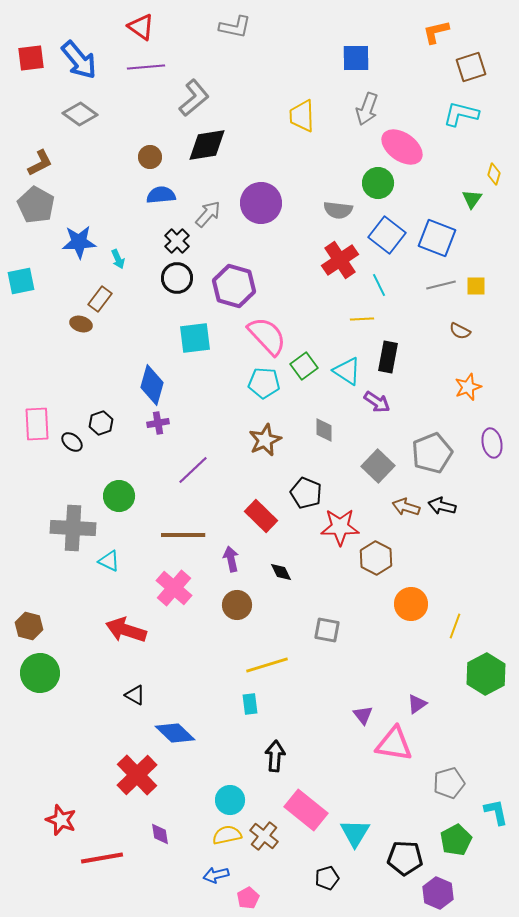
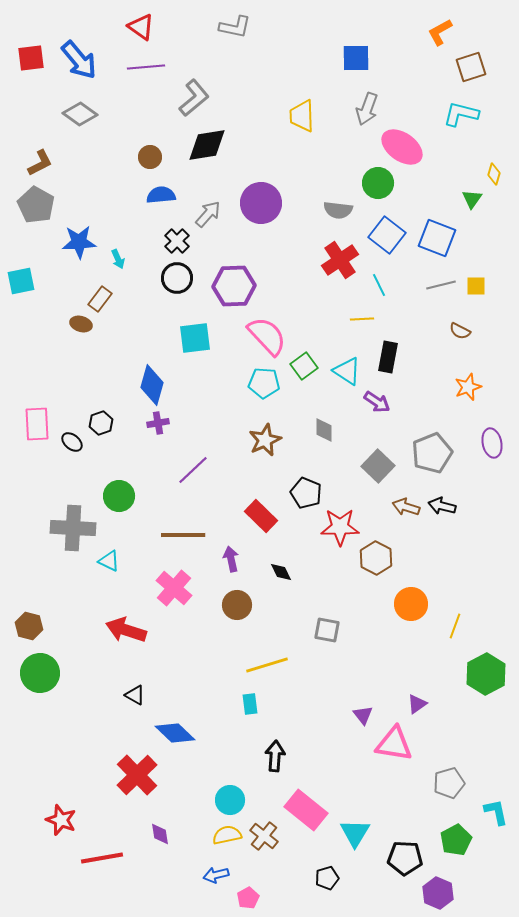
orange L-shape at (436, 32): moved 4 px right; rotated 16 degrees counterclockwise
purple hexagon at (234, 286): rotated 18 degrees counterclockwise
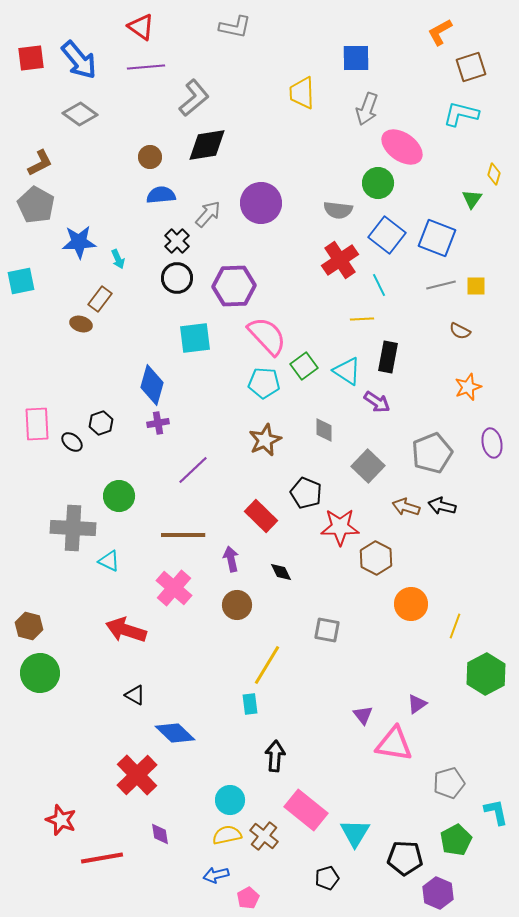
yellow trapezoid at (302, 116): moved 23 px up
gray square at (378, 466): moved 10 px left
yellow line at (267, 665): rotated 42 degrees counterclockwise
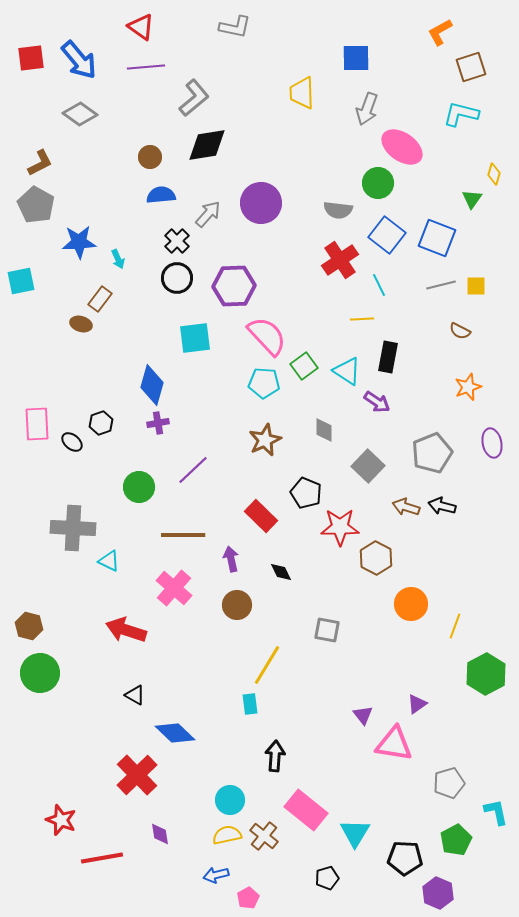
green circle at (119, 496): moved 20 px right, 9 px up
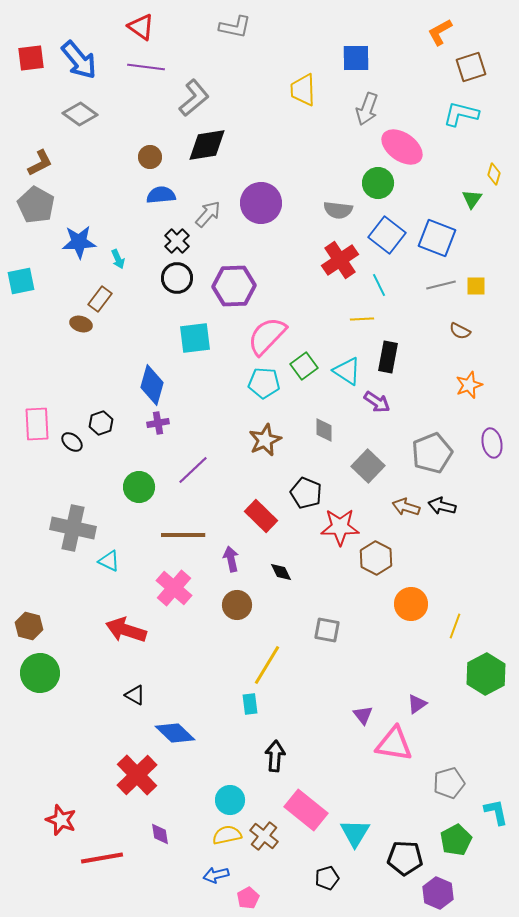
purple line at (146, 67): rotated 12 degrees clockwise
yellow trapezoid at (302, 93): moved 1 px right, 3 px up
pink semicircle at (267, 336): rotated 93 degrees counterclockwise
orange star at (468, 387): moved 1 px right, 2 px up
gray cross at (73, 528): rotated 9 degrees clockwise
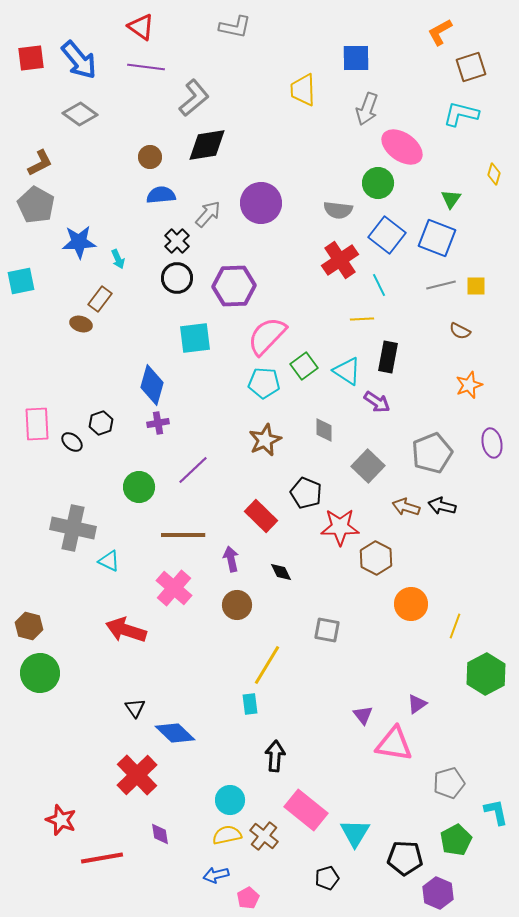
green triangle at (472, 199): moved 21 px left
black triangle at (135, 695): moved 13 px down; rotated 25 degrees clockwise
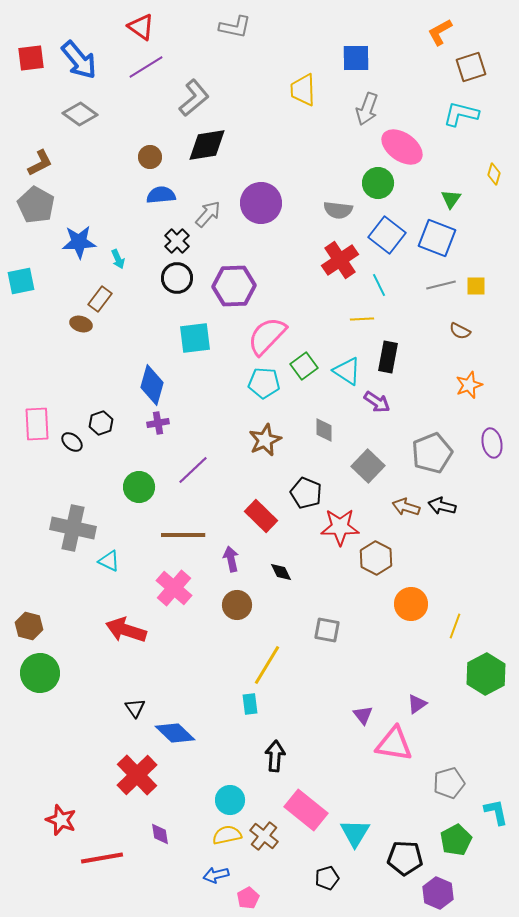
purple line at (146, 67): rotated 39 degrees counterclockwise
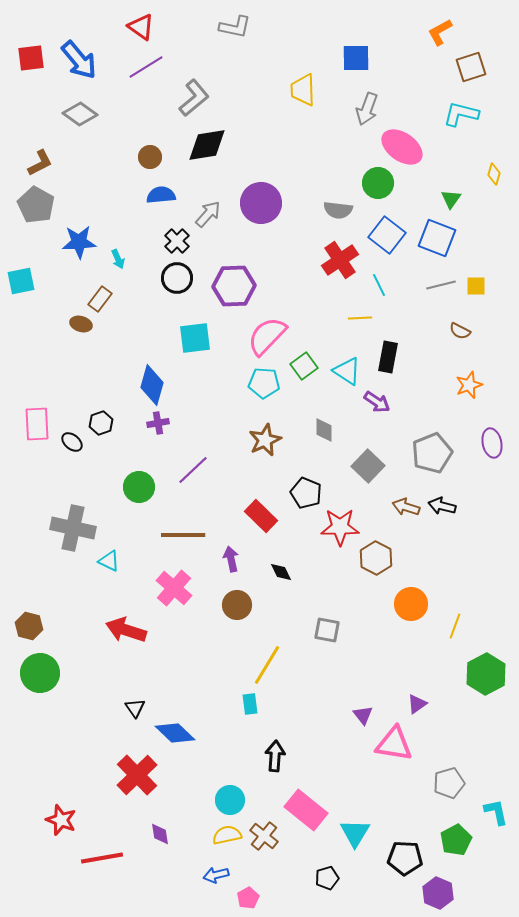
yellow line at (362, 319): moved 2 px left, 1 px up
